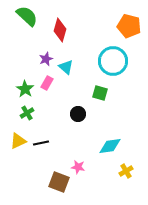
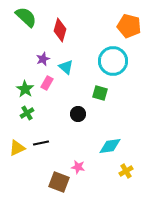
green semicircle: moved 1 px left, 1 px down
purple star: moved 3 px left
yellow triangle: moved 1 px left, 7 px down
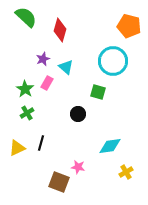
green square: moved 2 px left, 1 px up
black line: rotated 63 degrees counterclockwise
yellow cross: moved 1 px down
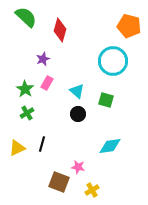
cyan triangle: moved 11 px right, 24 px down
green square: moved 8 px right, 8 px down
black line: moved 1 px right, 1 px down
yellow cross: moved 34 px left, 18 px down
